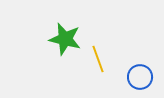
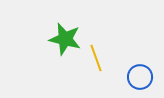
yellow line: moved 2 px left, 1 px up
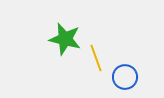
blue circle: moved 15 px left
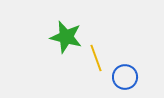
green star: moved 1 px right, 2 px up
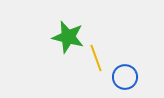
green star: moved 2 px right
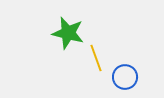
green star: moved 4 px up
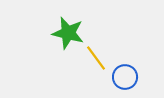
yellow line: rotated 16 degrees counterclockwise
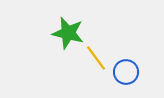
blue circle: moved 1 px right, 5 px up
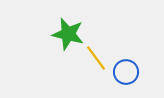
green star: moved 1 px down
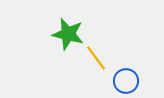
blue circle: moved 9 px down
